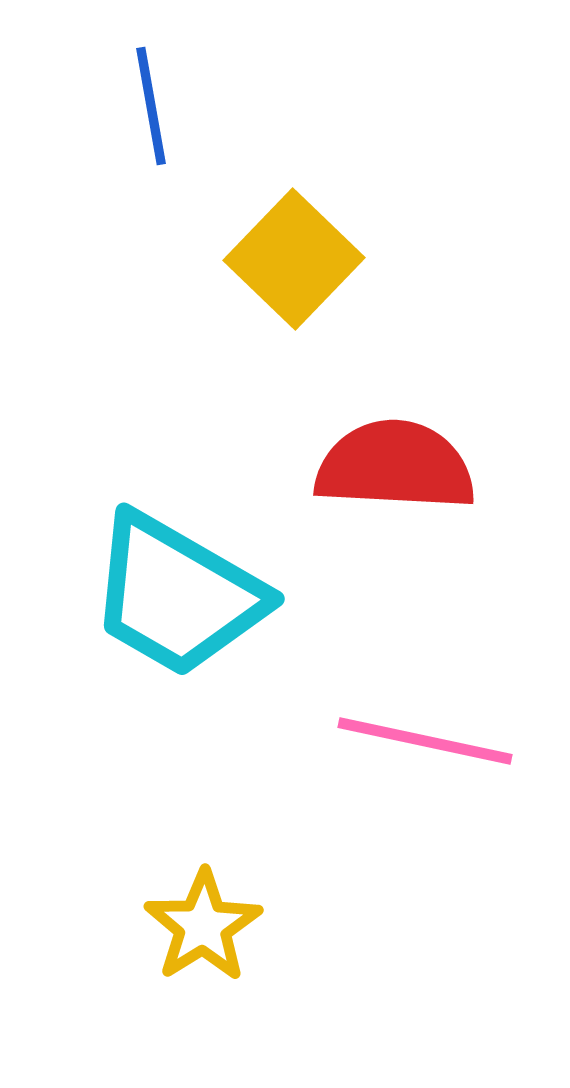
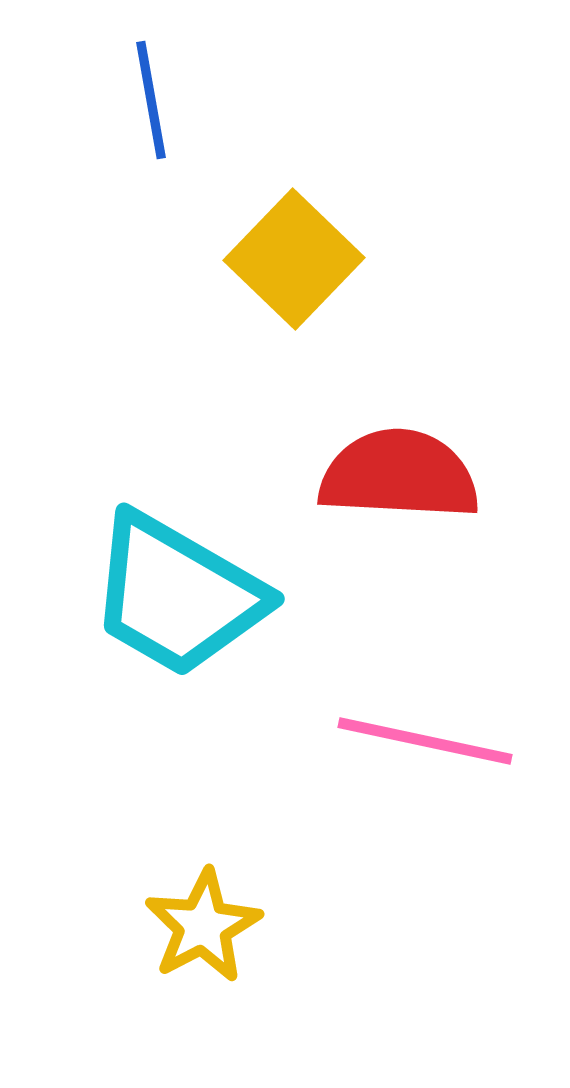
blue line: moved 6 px up
red semicircle: moved 4 px right, 9 px down
yellow star: rotated 4 degrees clockwise
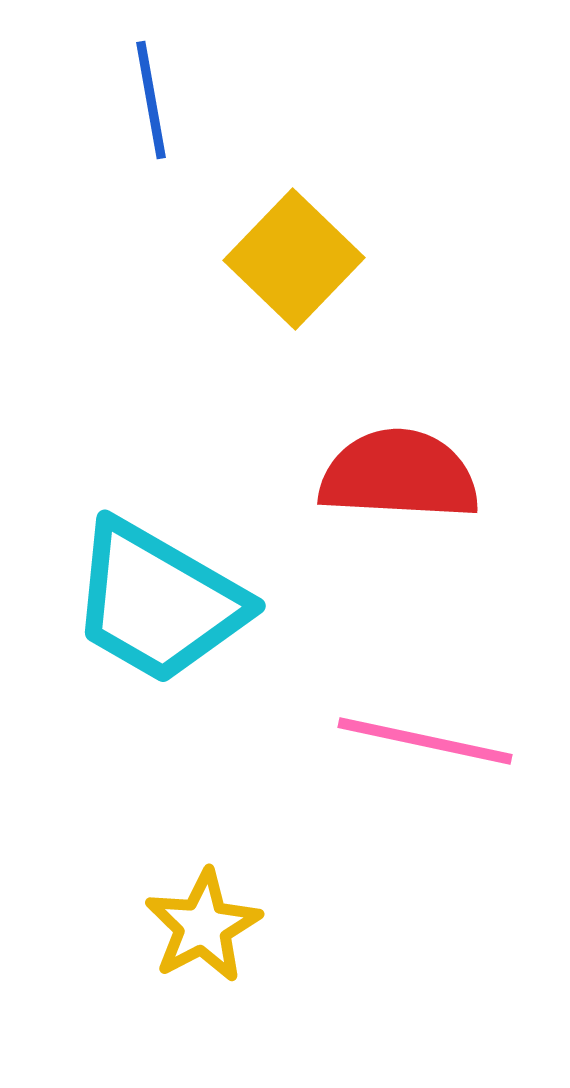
cyan trapezoid: moved 19 px left, 7 px down
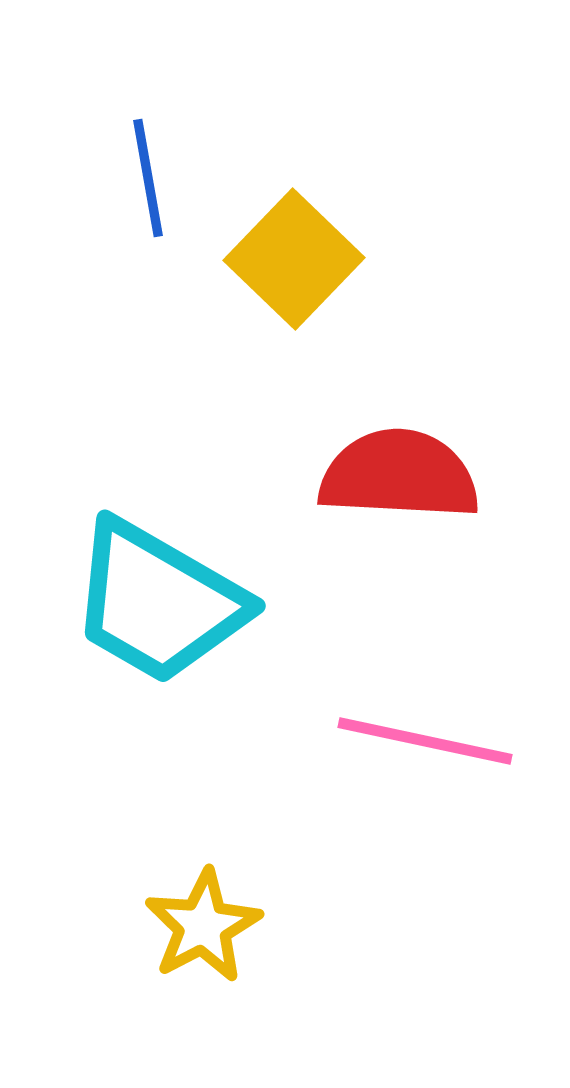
blue line: moved 3 px left, 78 px down
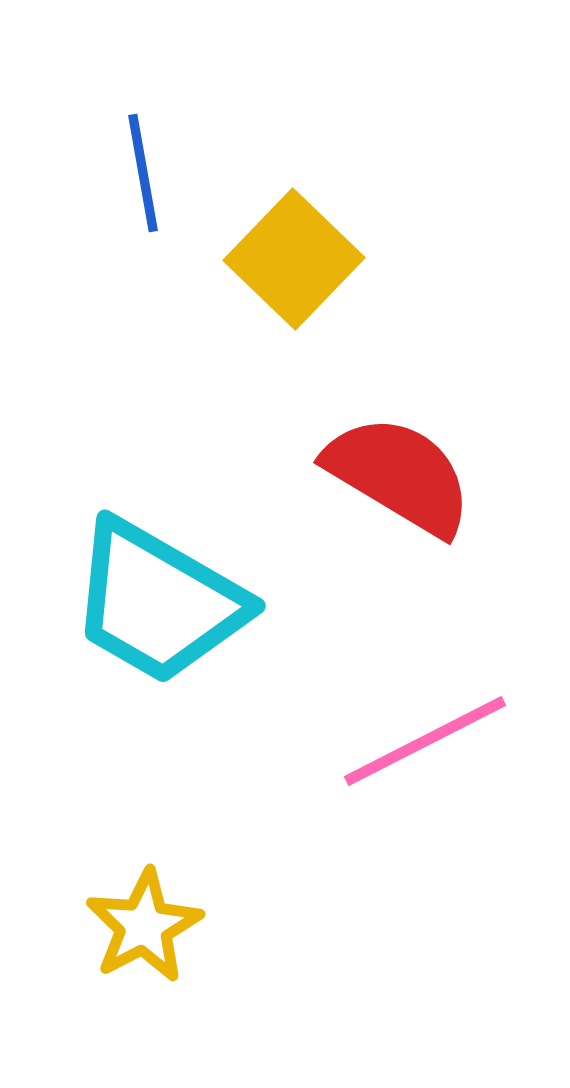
blue line: moved 5 px left, 5 px up
red semicircle: rotated 28 degrees clockwise
pink line: rotated 39 degrees counterclockwise
yellow star: moved 59 px left
